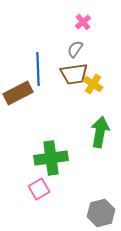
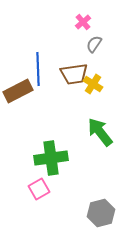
gray semicircle: moved 19 px right, 5 px up
brown rectangle: moved 2 px up
green arrow: rotated 48 degrees counterclockwise
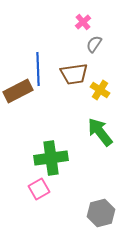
yellow cross: moved 7 px right, 6 px down
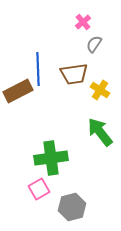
gray hexagon: moved 29 px left, 6 px up
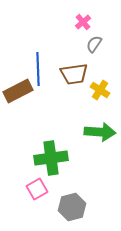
green arrow: rotated 132 degrees clockwise
pink square: moved 2 px left
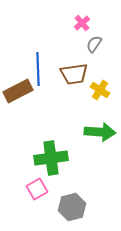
pink cross: moved 1 px left, 1 px down
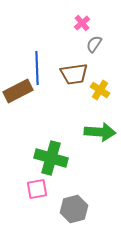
blue line: moved 1 px left, 1 px up
green cross: rotated 24 degrees clockwise
pink square: rotated 20 degrees clockwise
gray hexagon: moved 2 px right, 2 px down
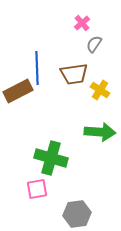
gray hexagon: moved 3 px right, 5 px down; rotated 8 degrees clockwise
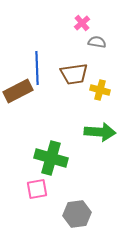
gray semicircle: moved 3 px right, 2 px up; rotated 66 degrees clockwise
yellow cross: rotated 18 degrees counterclockwise
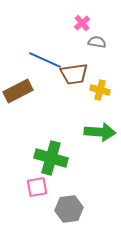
blue line: moved 8 px right, 8 px up; rotated 64 degrees counterclockwise
pink square: moved 2 px up
gray hexagon: moved 8 px left, 5 px up
